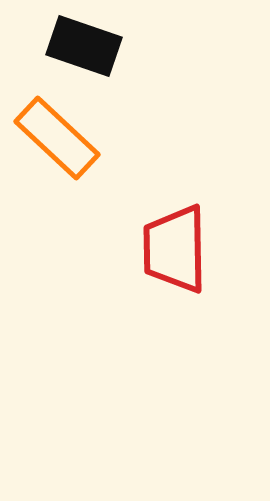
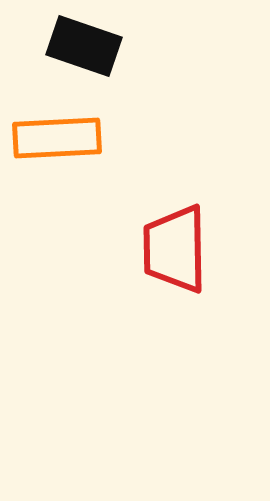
orange rectangle: rotated 46 degrees counterclockwise
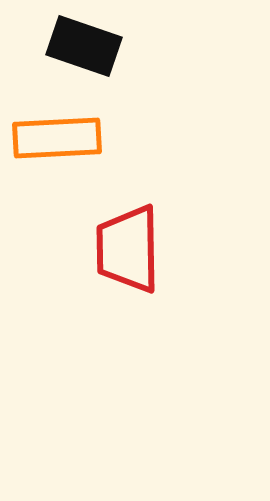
red trapezoid: moved 47 px left
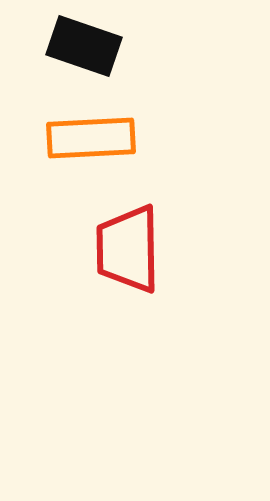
orange rectangle: moved 34 px right
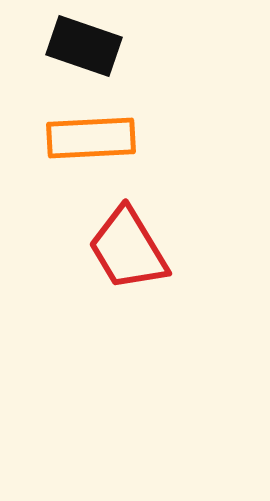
red trapezoid: rotated 30 degrees counterclockwise
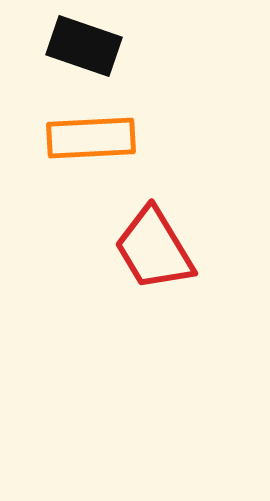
red trapezoid: moved 26 px right
